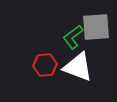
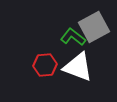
gray square: moved 2 px left; rotated 24 degrees counterclockwise
green L-shape: rotated 75 degrees clockwise
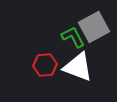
green L-shape: rotated 25 degrees clockwise
